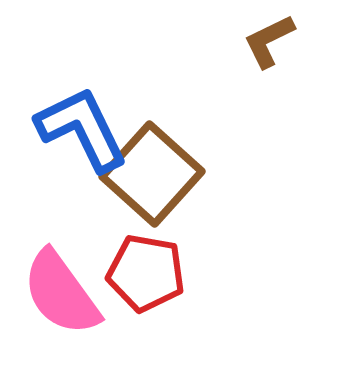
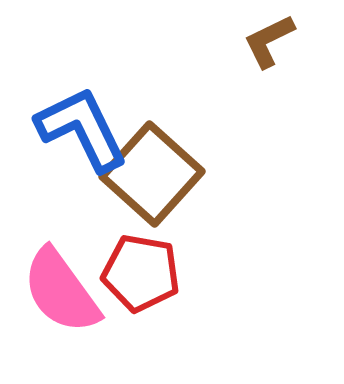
red pentagon: moved 5 px left
pink semicircle: moved 2 px up
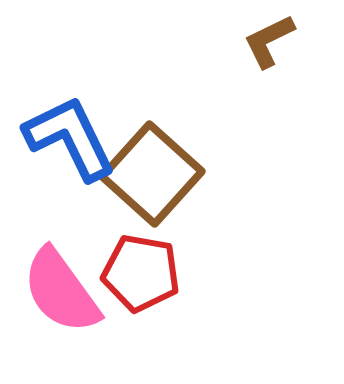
blue L-shape: moved 12 px left, 9 px down
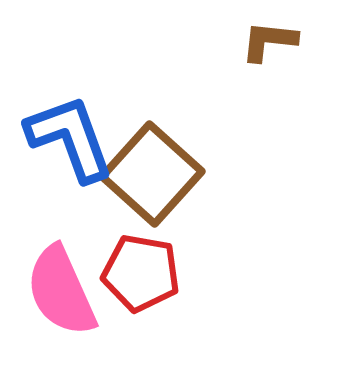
brown L-shape: rotated 32 degrees clockwise
blue L-shape: rotated 6 degrees clockwise
pink semicircle: rotated 12 degrees clockwise
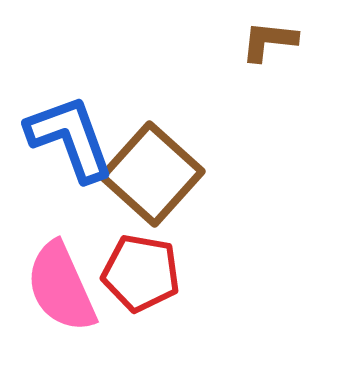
pink semicircle: moved 4 px up
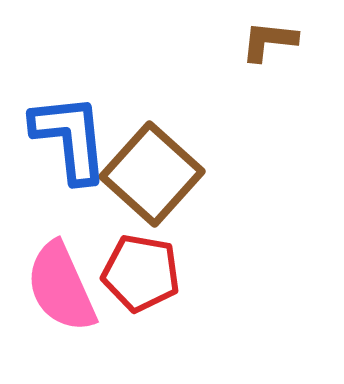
blue L-shape: rotated 14 degrees clockwise
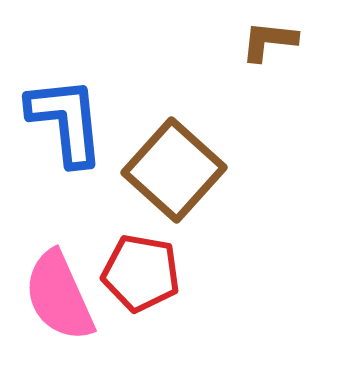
blue L-shape: moved 4 px left, 17 px up
brown square: moved 22 px right, 4 px up
pink semicircle: moved 2 px left, 9 px down
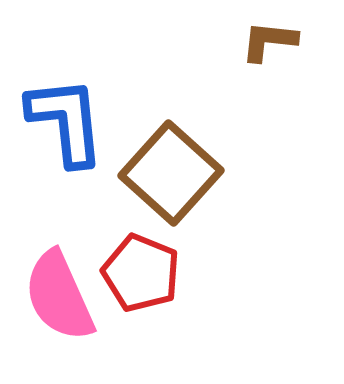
brown square: moved 3 px left, 3 px down
red pentagon: rotated 12 degrees clockwise
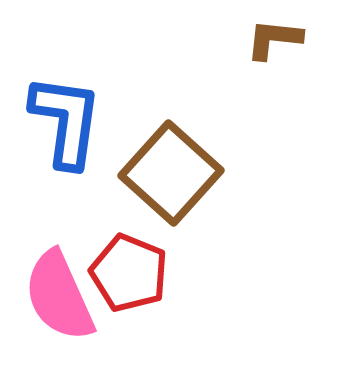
brown L-shape: moved 5 px right, 2 px up
blue L-shape: rotated 14 degrees clockwise
red pentagon: moved 12 px left
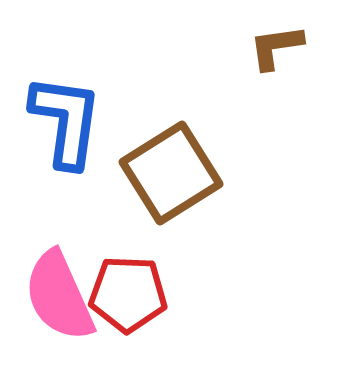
brown L-shape: moved 2 px right, 8 px down; rotated 14 degrees counterclockwise
brown square: rotated 16 degrees clockwise
red pentagon: moved 1 px left, 21 px down; rotated 20 degrees counterclockwise
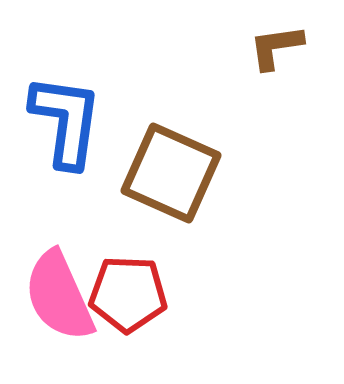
brown square: rotated 34 degrees counterclockwise
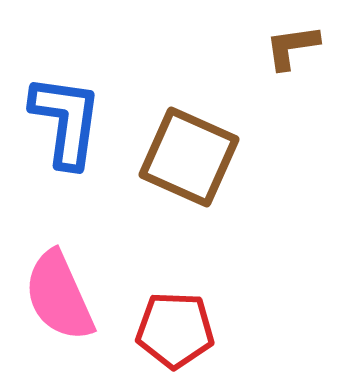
brown L-shape: moved 16 px right
brown square: moved 18 px right, 16 px up
red pentagon: moved 47 px right, 36 px down
